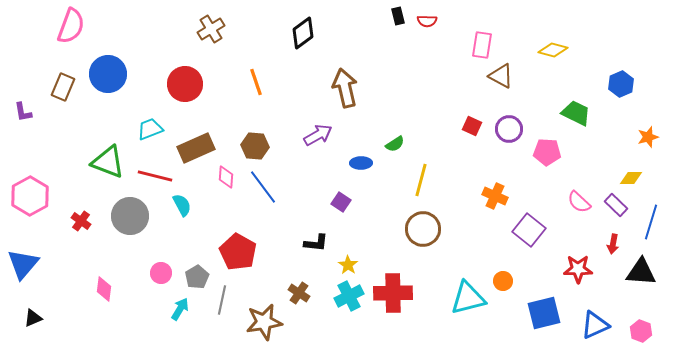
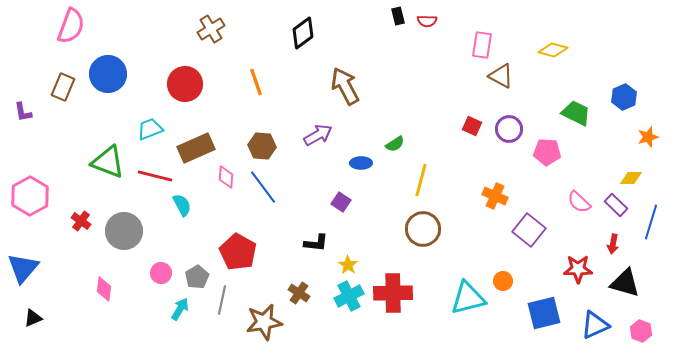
blue hexagon at (621, 84): moved 3 px right, 13 px down
brown arrow at (345, 88): moved 2 px up; rotated 15 degrees counterclockwise
brown hexagon at (255, 146): moved 7 px right
gray circle at (130, 216): moved 6 px left, 15 px down
blue triangle at (23, 264): moved 4 px down
black triangle at (641, 272): moved 16 px left, 11 px down; rotated 12 degrees clockwise
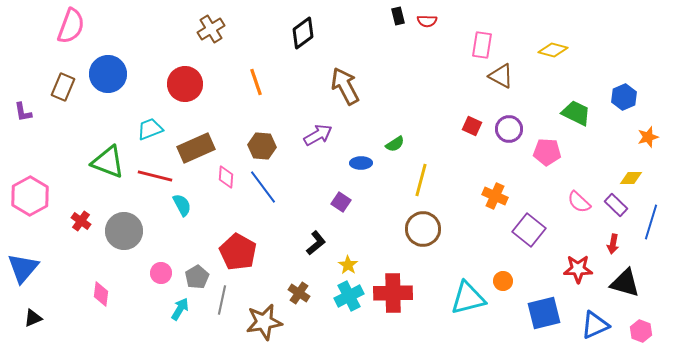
black L-shape at (316, 243): rotated 45 degrees counterclockwise
pink diamond at (104, 289): moved 3 px left, 5 px down
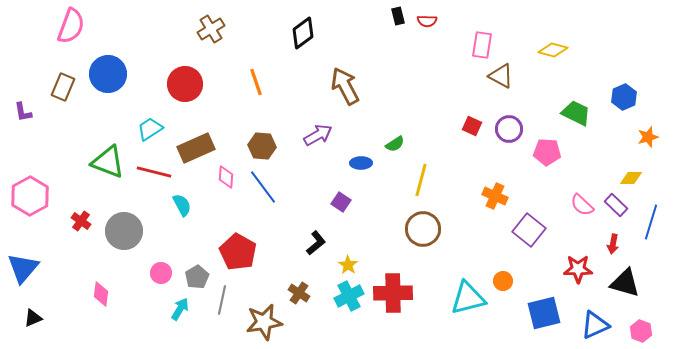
cyan trapezoid at (150, 129): rotated 12 degrees counterclockwise
red line at (155, 176): moved 1 px left, 4 px up
pink semicircle at (579, 202): moved 3 px right, 3 px down
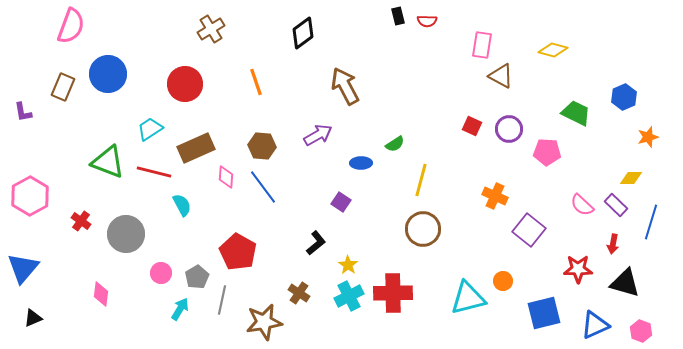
gray circle at (124, 231): moved 2 px right, 3 px down
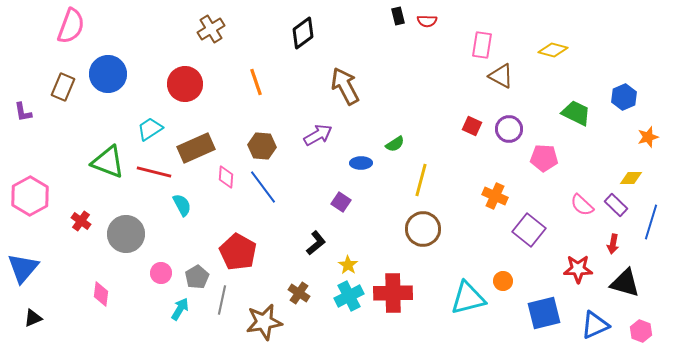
pink pentagon at (547, 152): moved 3 px left, 6 px down
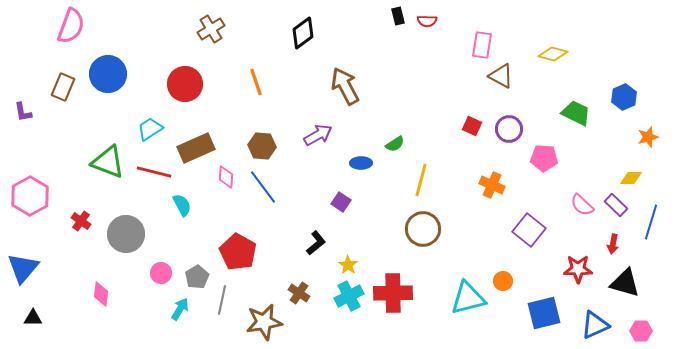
yellow diamond at (553, 50): moved 4 px down
orange cross at (495, 196): moved 3 px left, 11 px up
black triangle at (33, 318): rotated 24 degrees clockwise
pink hexagon at (641, 331): rotated 20 degrees counterclockwise
